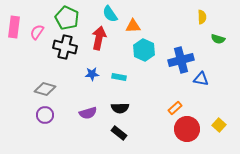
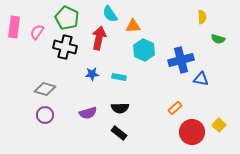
red circle: moved 5 px right, 3 px down
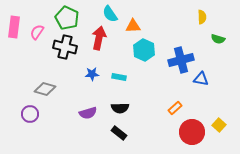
purple circle: moved 15 px left, 1 px up
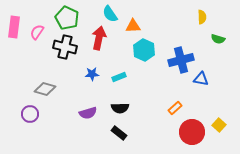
cyan rectangle: rotated 32 degrees counterclockwise
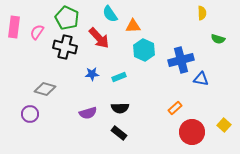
yellow semicircle: moved 4 px up
red arrow: rotated 125 degrees clockwise
yellow square: moved 5 px right
